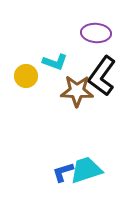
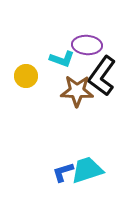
purple ellipse: moved 9 px left, 12 px down
cyan L-shape: moved 7 px right, 3 px up
cyan trapezoid: moved 1 px right
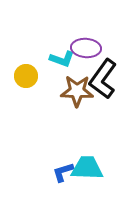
purple ellipse: moved 1 px left, 3 px down
black L-shape: moved 1 px right, 3 px down
cyan trapezoid: moved 2 px up; rotated 20 degrees clockwise
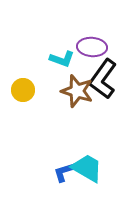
purple ellipse: moved 6 px right, 1 px up
yellow circle: moved 3 px left, 14 px down
brown star: rotated 16 degrees clockwise
cyan trapezoid: rotated 28 degrees clockwise
blue L-shape: moved 1 px right
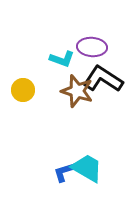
black L-shape: rotated 87 degrees clockwise
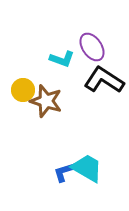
purple ellipse: rotated 52 degrees clockwise
black L-shape: moved 1 px right, 1 px down
brown star: moved 31 px left, 10 px down
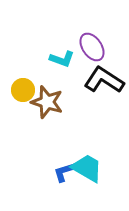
brown star: moved 1 px right, 1 px down
